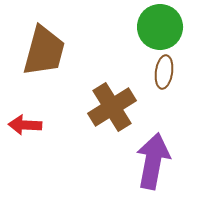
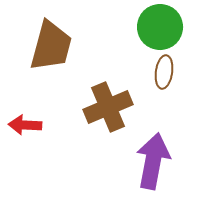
brown trapezoid: moved 7 px right, 5 px up
brown cross: moved 4 px left; rotated 9 degrees clockwise
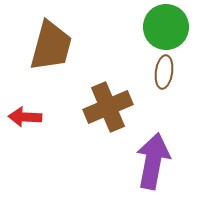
green circle: moved 6 px right
red arrow: moved 8 px up
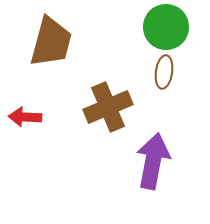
brown trapezoid: moved 4 px up
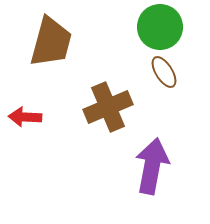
green circle: moved 6 px left
brown ellipse: rotated 40 degrees counterclockwise
purple arrow: moved 1 px left, 5 px down
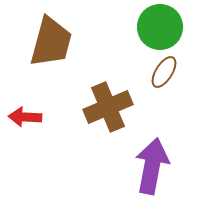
brown ellipse: rotated 64 degrees clockwise
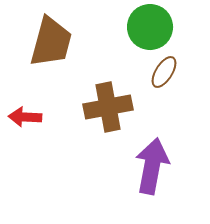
green circle: moved 10 px left
brown cross: rotated 12 degrees clockwise
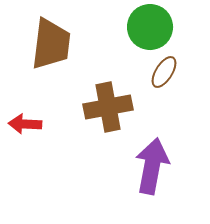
brown trapezoid: moved 2 px down; rotated 8 degrees counterclockwise
red arrow: moved 7 px down
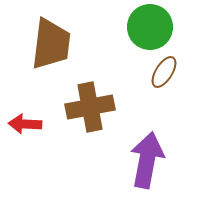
brown cross: moved 18 px left
purple arrow: moved 5 px left, 6 px up
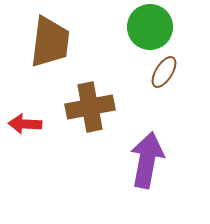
brown trapezoid: moved 1 px left, 2 px up
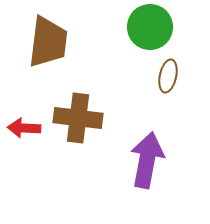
brown trapezoid: moved 2 px left
brown ellipse: moved 4 px right, 4 px down; rotated 20 degrees counterclockwise
brown cross: moved 12 px left, 11 px down; rotated 18 degrees clockwise
red arrow: moved 1 px left, 4 px down
